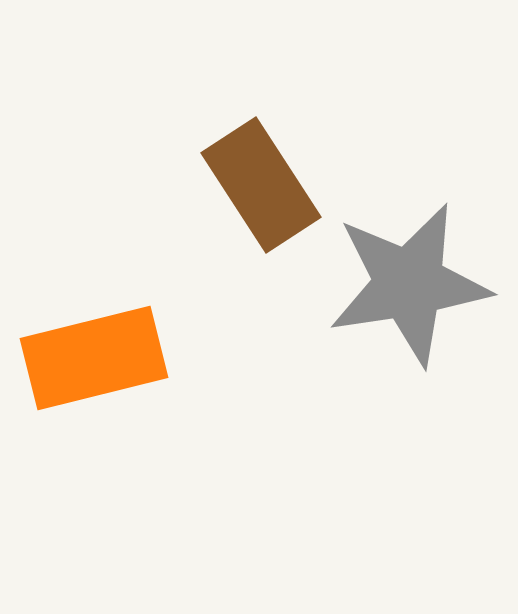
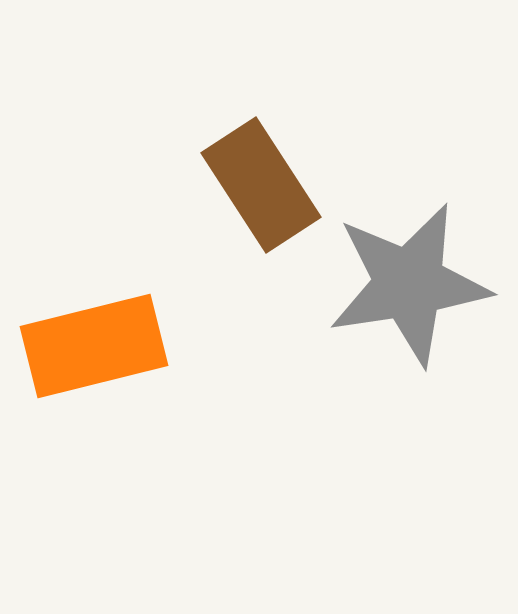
orange rectangle: moved 12 px up
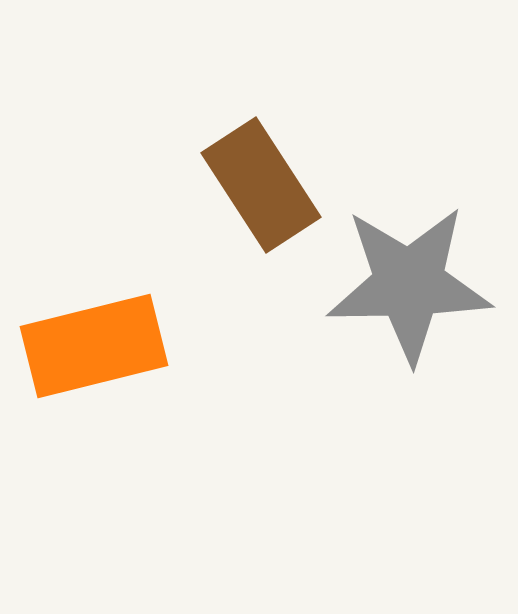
gray star: rotated 8 degrees clockwise
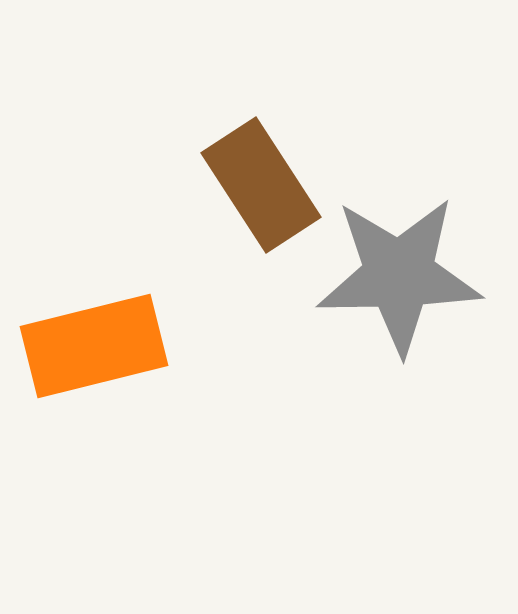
gray star: moved 10 px left, 9 px up
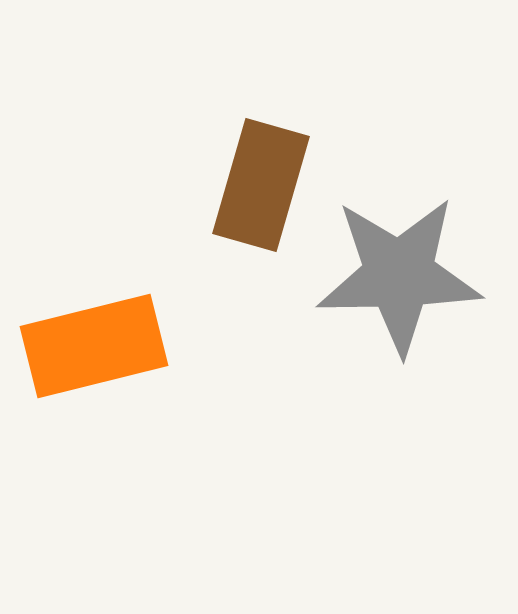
brown rectangle: rotated 49 degrees clockwise
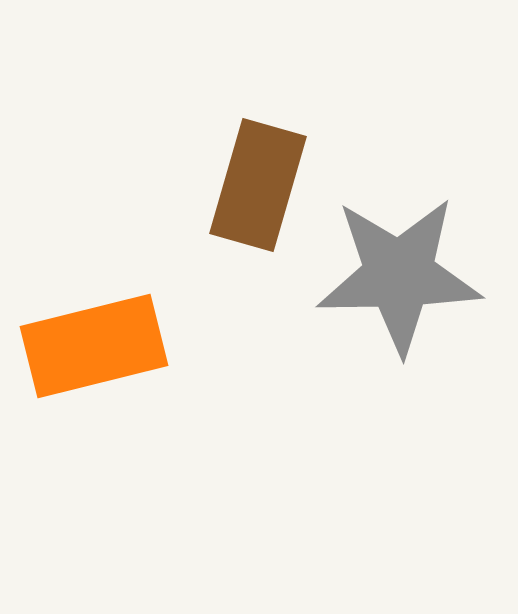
brown rectangle: moved 3 px left
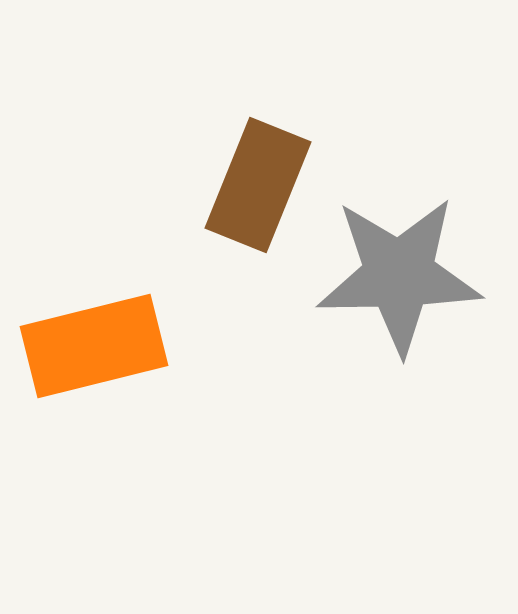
brown rectangle: rotated 6 degrees clockwise
